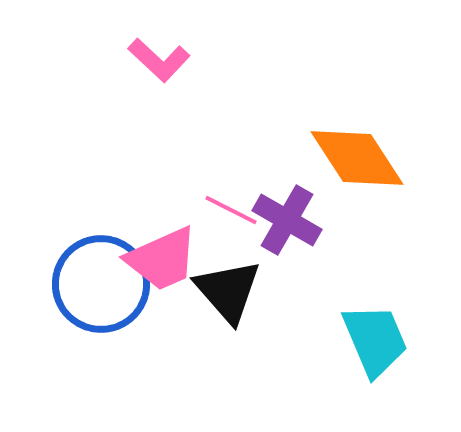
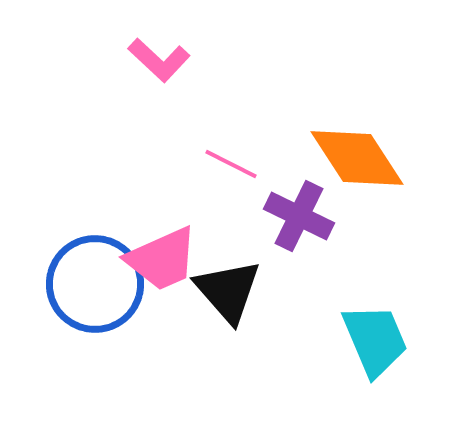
pink line: moved 46 px up
purple cross: moved 12 px right, 4 px up; rotated 4 degrees counterclockwise
blue circle: moved 6 px left
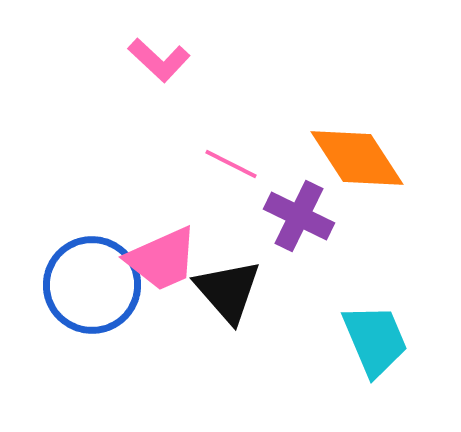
blue circle: moved 3 px left, 1 px down
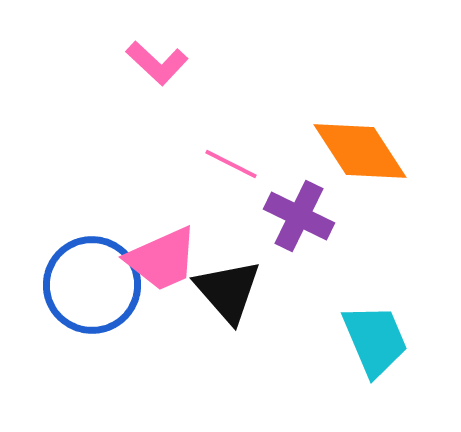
pink L-shape: moved 2 px left, 3 px down
orange diamond: moved 3 px right, 7 px up
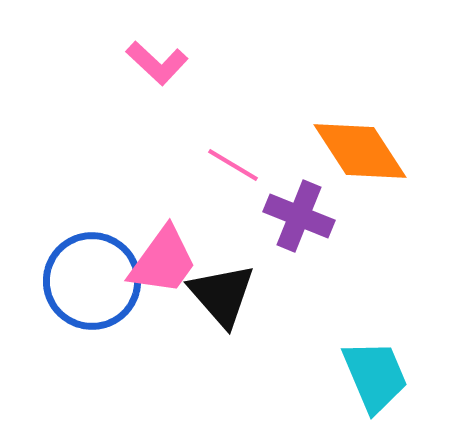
pink line: moved 2 px right, 1 px down; rotated 4 degrees clockwise
purple cross: rotated 4 degrees counterclockwise
pink trapezoid: moved 1 px right, 2 px down; rotated 30 degrees counterclockwise
blue circle: moved 4 px up
black triangle: moved 6 px left, 4 px down
cyan trapezoid: moved 36 px down
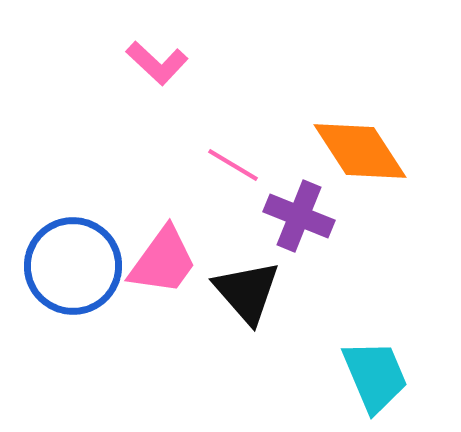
blue circle: moved 19 px left, 15 px up
black triangle: moved 25 px right, 3 px up
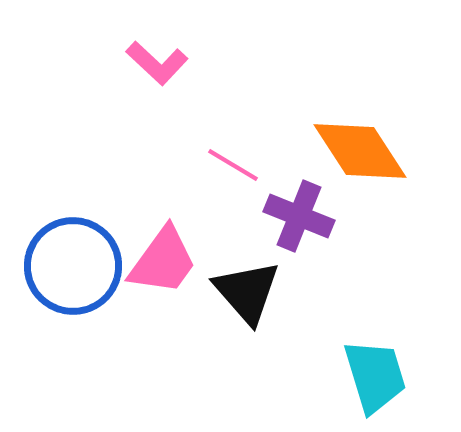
cyan trapezoid: rotated 6 degrees clockwise
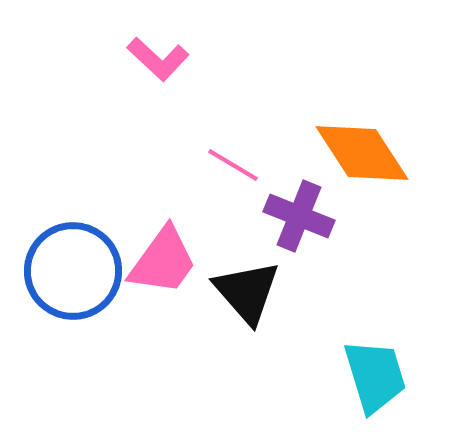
pink L-shape: moved 1 px right, 4 px up
orange diamond: moved 2 px right, 2 px down
blue circle: moved 5 px down
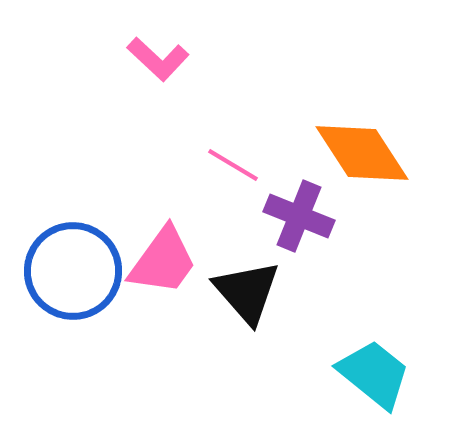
cyan trapezoid: moved 1 px left, 2 px up; rotated 34 degrees counterclockwise
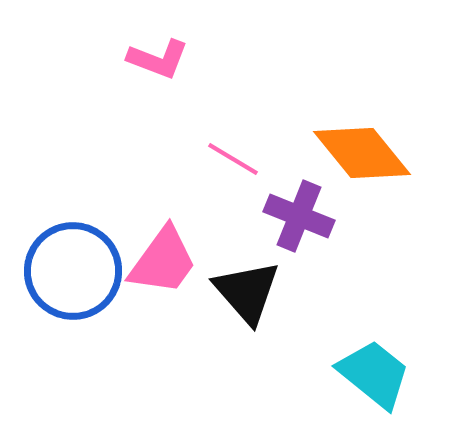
pink L-shape: rotated 22 degrees counterclockwise
orange diamond: rotated 6 degrees counterclockwise
pink line: moved 6 px up
